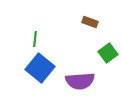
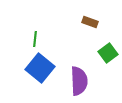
purple semicircle: moved 1 px left; rotated 88 degrees counterclockwise
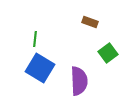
blue square: rotated 8 degrees counterclockwise
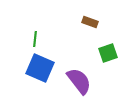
green square: rotated 18 degrees clockwise
blue square: rotated 8 degrees counterclockwise
purple semicircle: rotated 36 degrees counterclockwise
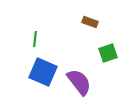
blue square: moved 3 px right, 4 px down
purple semicircle: moved 1 px down
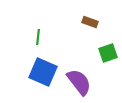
green line: moved 3 px right, 2 px up
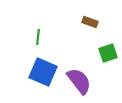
purple semicircle: moved 1 px up
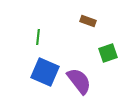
brown rectangle: moved 2 px left, 1 px up
blue square: moved 2 px right
